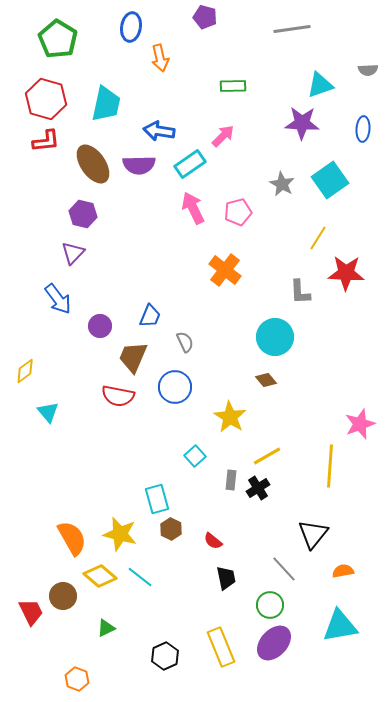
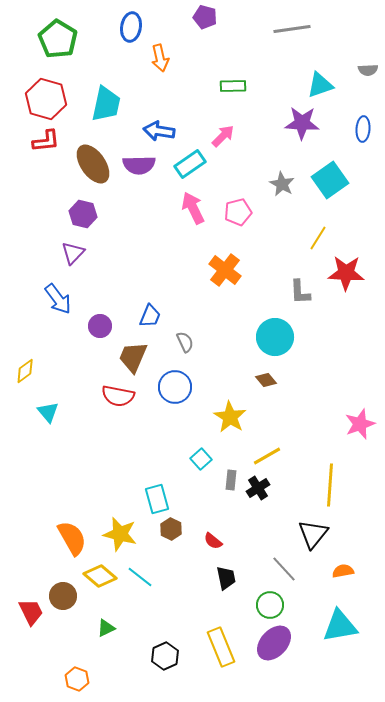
cyan square at (195, 456): moved 6 px right, 3 px down
yellow line at (330, 466): moved 19 px down
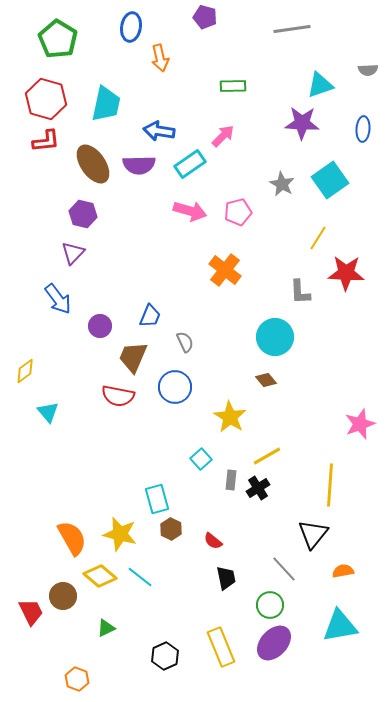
pink arrow at (193, 208): moved 3 px left, 3 px down; rotated 132 degrees clockwise
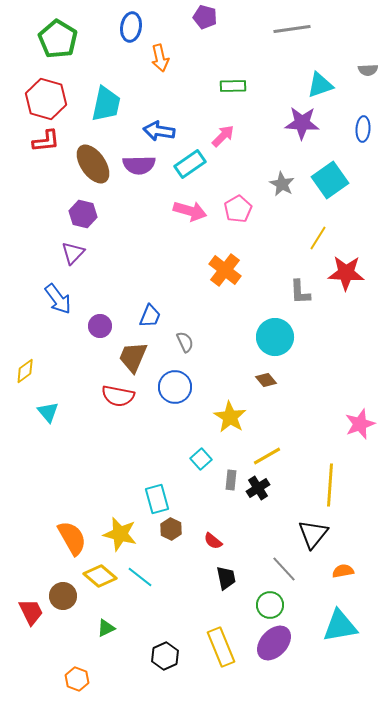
pink pentagon at (238, 212): moved 3 px up; rotated 16 degrees counterclockwise
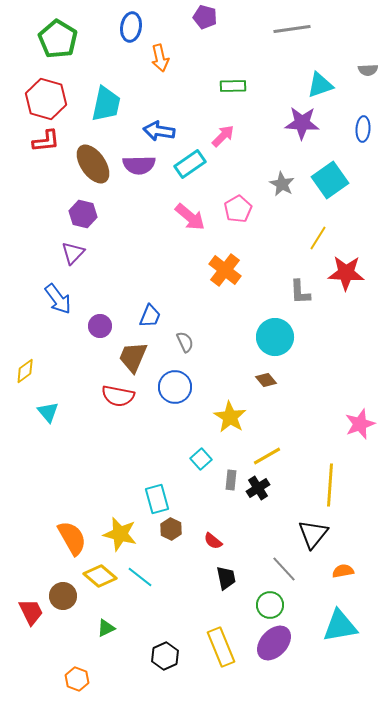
pink arrow at (190, 211): moved 6 px down; rotated 24 degrees clockwise
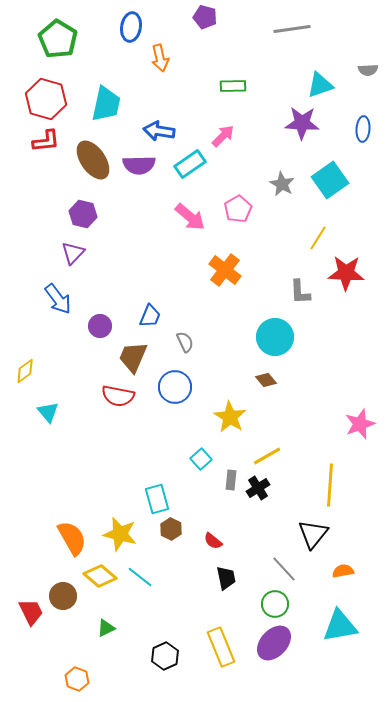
brown ellipse at (93, 164): moved 4 px up
green circle at (270, 605): moved 5 px right, 1 px up
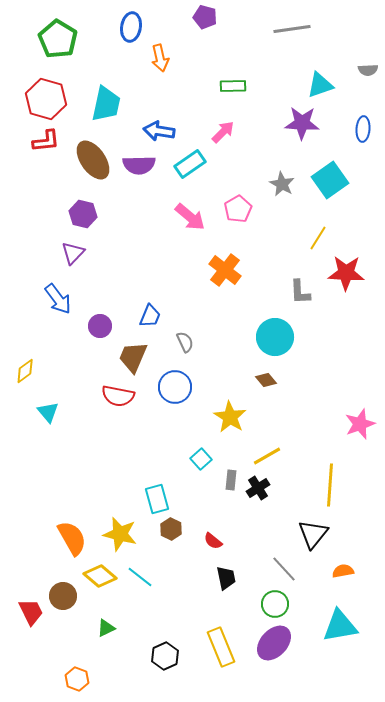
pink arrow at (223, 136): moved 4 px up
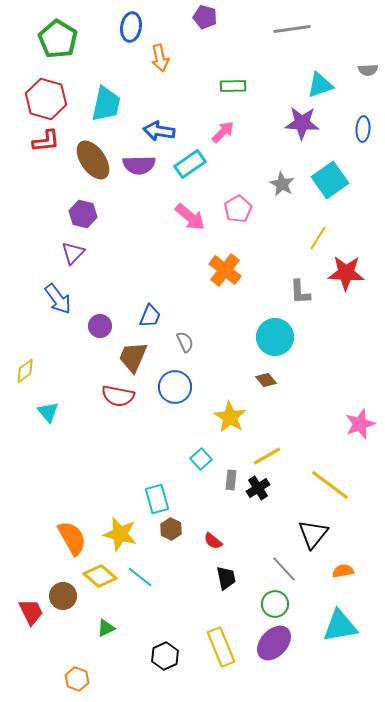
yellow line at (330, 485): rotated 57 degrees counterclockwise
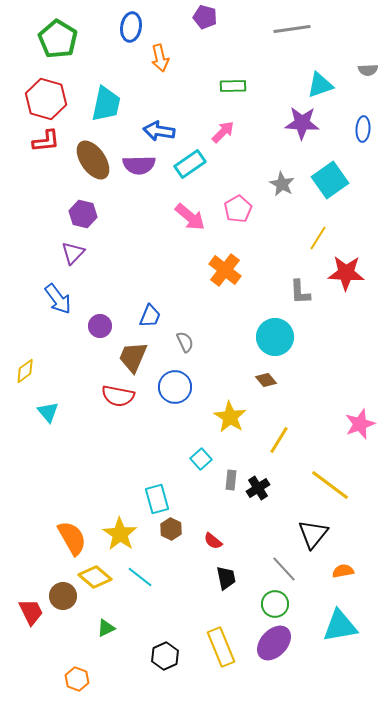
yellow line at (267, 456): moved 12 px right, 16 px up; rotated 28 degrees counterclockwise
yellow star at (120, 534): rotated 20 degrees clockwise
yellow diamond at (100, 576): moved 5 px left, 1 px down
